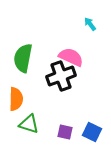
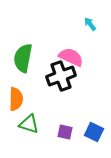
blue square: moved 2 px right
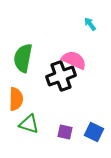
pink semicircle: moved 3 px right, 3 px down
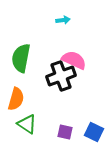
cyan arrow: moved 27 px left, 4 px up; rotated 120 degrees clockwise
green semicircle: moved 2 px left
orange semicircle: rotated 15 degrees clockwise
green triangle: moved 2 px left; rotated 15 degrees clockwise
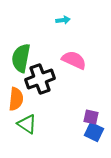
black cross: moved 21 px left, 3 px down
orange semicircle: rotated 10 degrees counterclockwise
purple square: moved 26 px right, 15 px up
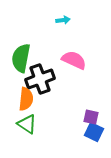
orange semicircle: moved 10 px right
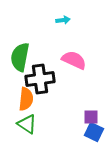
green semicircle: moved 1 px left, 1 px up
black cross: rotated 12 degrees clockwise
purple square: rotated 14 degrees counterclockwise
